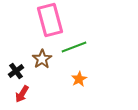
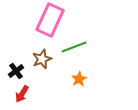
pink rectangle: rotated 40 degrees clockwise
brown star: rotated 12 degrees clockwise
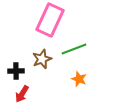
green line: moved 2 px down
black cross: rotated 35 degrees clockwise
orange star: rotated 21 degrees counterclockwise
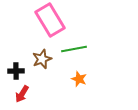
pink rectangle: rotated 56 degrees counterclockwise
green line: rotated 10 degrees clockwise
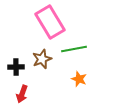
pink rectangle: moved 2 px down
black cross: moved 4 px up
red arrow: rotated 12 degrees counterclockwise
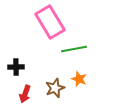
brown star: moved 13 px right, 29 px down
red arrow: moved 3 px right
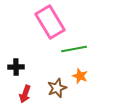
orange star: moved 1 px right, 3 px up
brown star: moved 2 px right
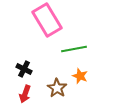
pink rectangle: moved 3 px left, 2 px up
black cross: moved 8 px right, 2 px down; rotated 28 degrees clockwise
brown star: rotated 18 degrees counterclockwise
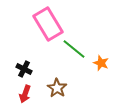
pink rectangle: moved 1 px right, 4 px down
green line: rotated 50 degrees clockwise
orange star: moved 21 px right, 13 px up
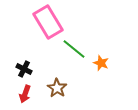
pink rectangle: moved 2 px up
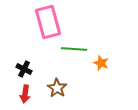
pink rectangle: rotated 16 degrees clockwise
green line: rotated 35 degrees counterclockwise
red arrow: rotated 12 degrees counterclockwise
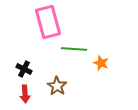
brown star: moved 2 px up
red arrow: rotated 12 degrees counterclockwise
